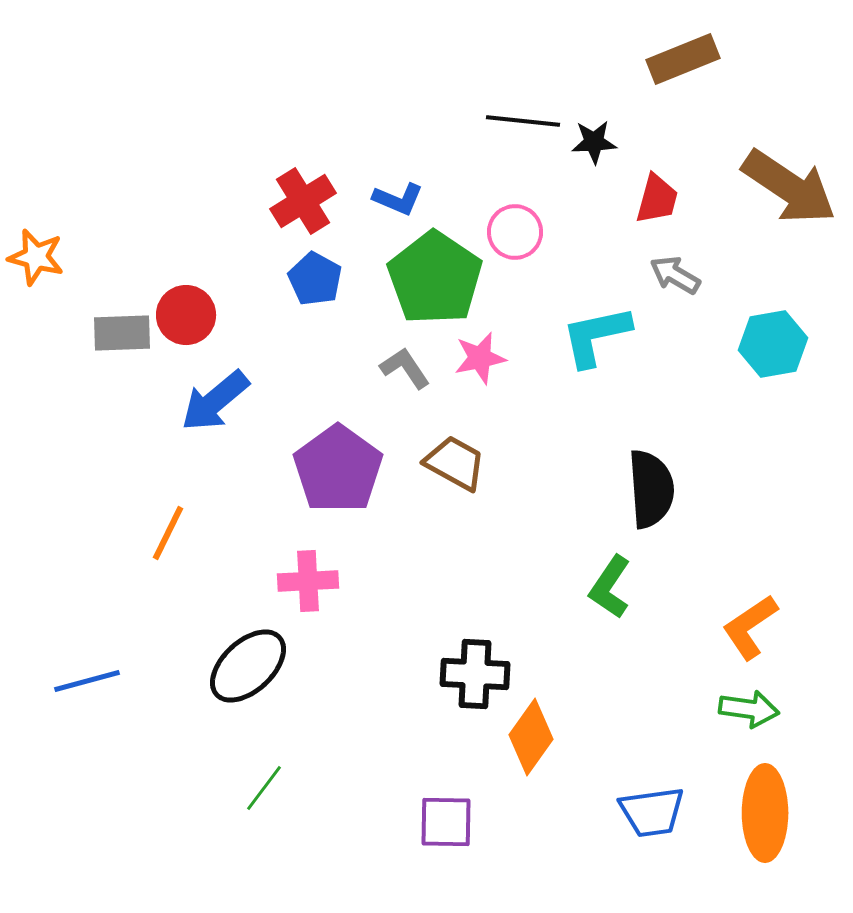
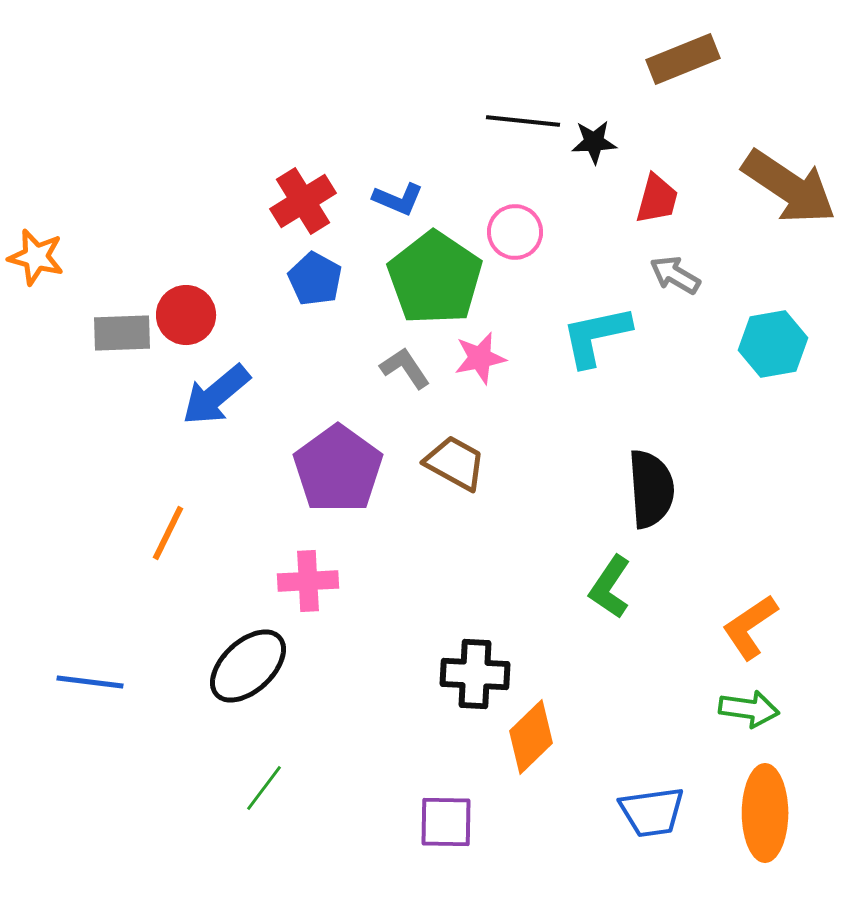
blue arrow: moved 1 px right, 6 px up
blue line: moved 3 px right, 1 px down; rotated 22 degrees clockwise
orange diamond: rotated 10 degrees clockwise
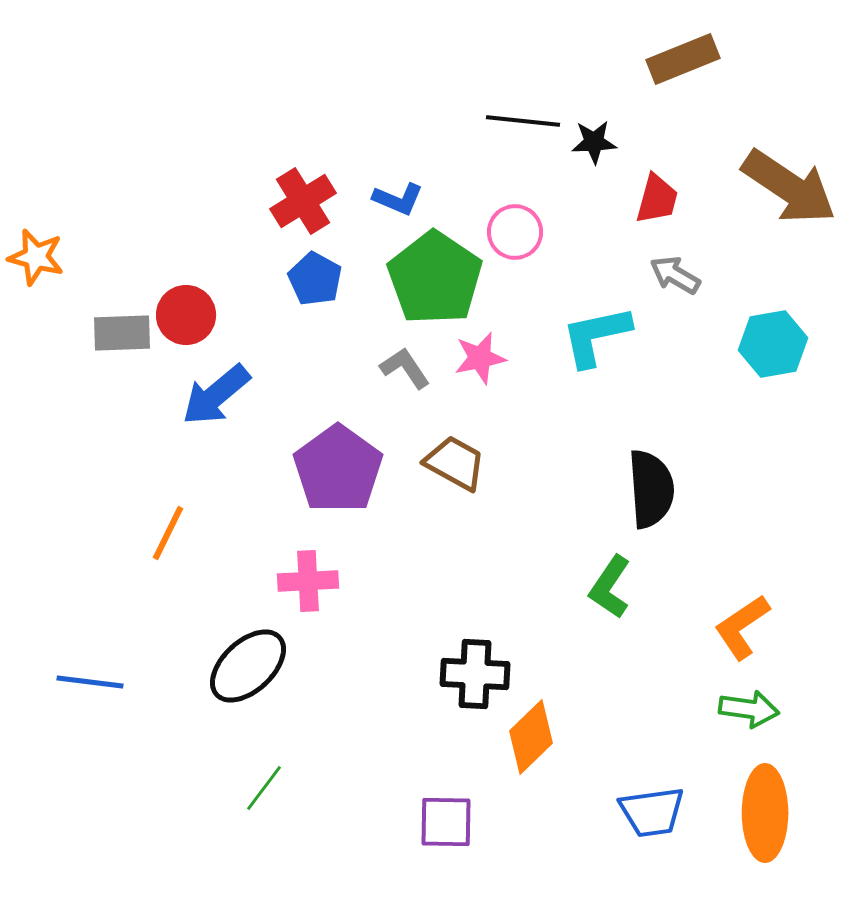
orange L-shape: moved 8 px left
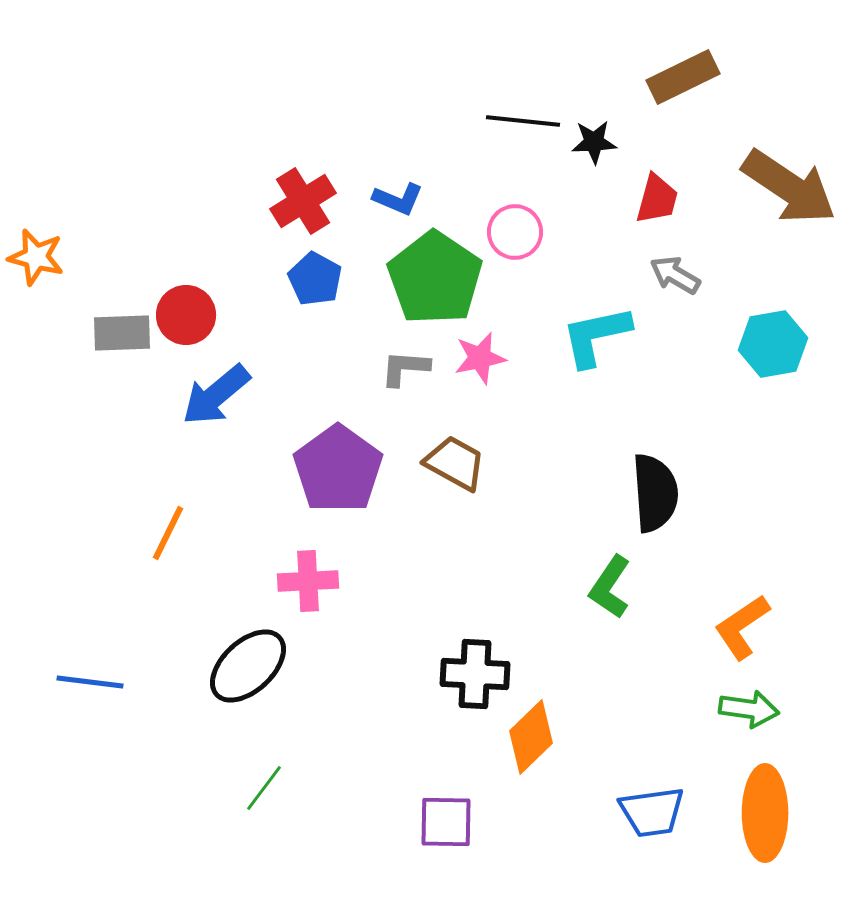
brown rectangle: moved 18 px down; rotated 4 degrees counterclockwise
gray L-shape: rotated 52 degrees counterclockwise
black semicircle: moved 4 px right, 4 px down
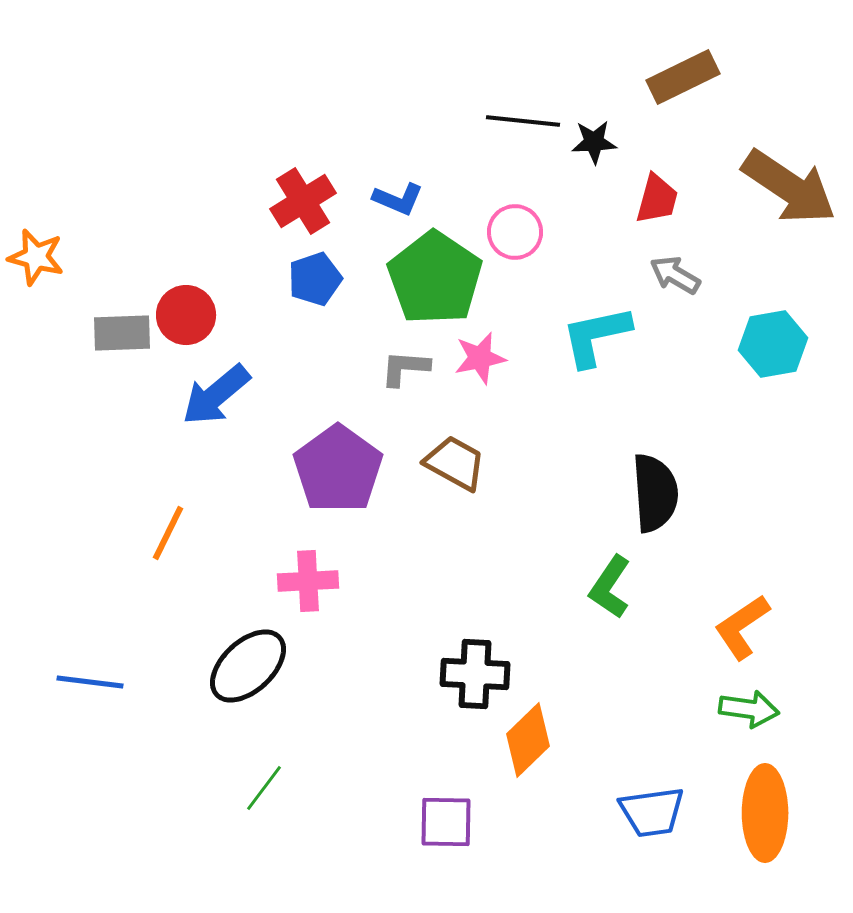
blue pentagon: rotated 24 degrees clockwise
orange diamond: moved 3 px left, 3 px down
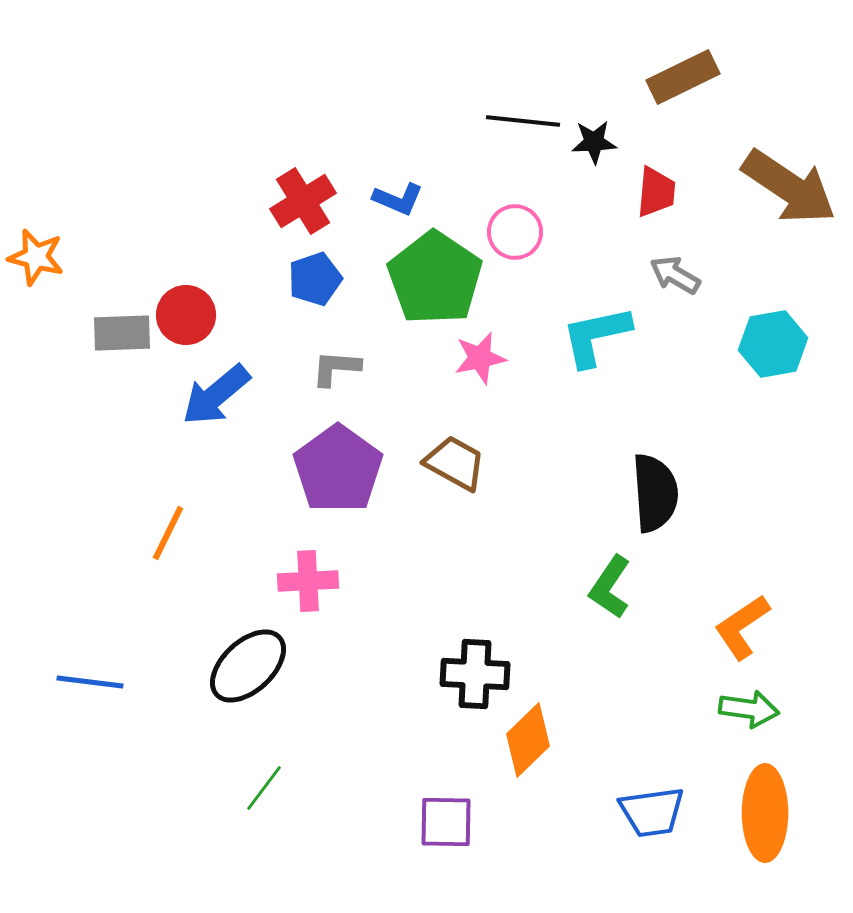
red trapezoid: moved 1 px left, 7 px up; rotated 10 degrees counterclockwise
gray L-shape: moved 69 px left
